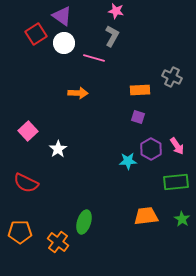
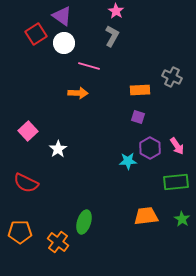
pink star: rotated 21 degrees clockwise
pink line: moved 5 px left, 8 px down
purple hexagon: moved 1 px left, 1 px up
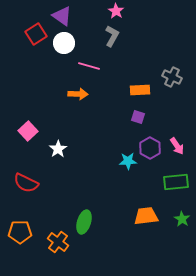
orange arrow: moved 1 px down
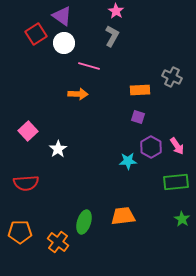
purple hexagon: moved 1 px right, 1 px up
red semicircle: rotated 30 degrees counterclockwise
orange trapezoid: moved 23 px left
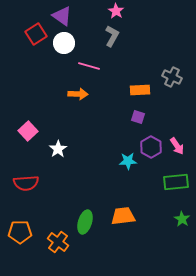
green ellipse: moved 1 px right
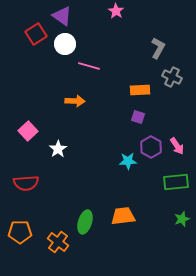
gray L-shape: moved 46 px right, 12 px down
white circle: moved 1 px right, 1 px down
orange arrow: moved 3 px left, 7 px down
green star: rotated 21 degrees clockwise
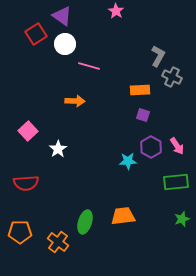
gray L-shape: moved 8 px down
purple square: moved 5 px right, 2 px up
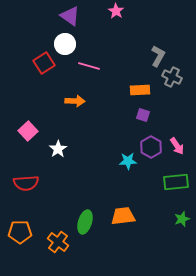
purple triangle: moved 8 px right
red square: moved 8 px right, 29 px down
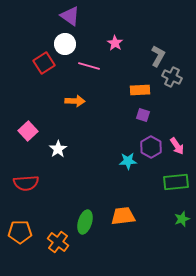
pink star: moved 1 px left, 32 px down
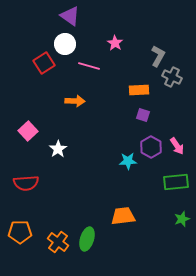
orange rectangle: moved 1 px left
green ellipse: moved 2 px right, 17 px down
